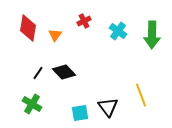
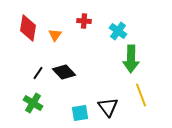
red cross: rotated 32 degrees clockwise
green arrow: moved 21 px left, 24 px down
green cross: moved 1 px right, 1 px up
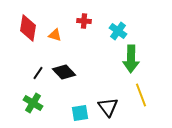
orange triangle: rotated 48 degrees counterclockwise
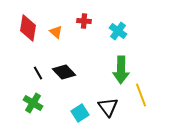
orange triangle: moved 1 px right, 3 px up; rotated 24 degrees clockwise
green arrow: moved 10 px left, 11 px down
black line: rotated 64 degrees counterclockwise
cyan square: rotated 24 degrees counterclockwise
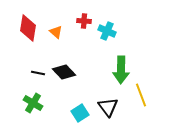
cyan cross: moved 11 px left; rotated 12 degrees counterclockwise
black line: rotated 48 degrees counterclockwise
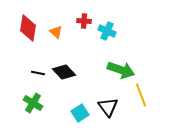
green arrow: rotated 72 degrees counterclockwise
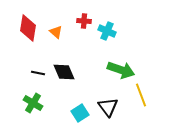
black diamond: rotated 20 degrees clockwise
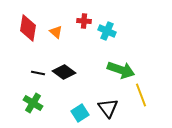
black diamond: rotated 30 degrees counterclockwise
black triangle: moved 1 px down
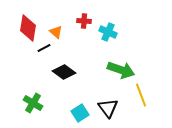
cyan cross: moved 1 px right, 1 px down
black line: moved 6 px right, 25 px up; rotated 40 degrees counterclockwise
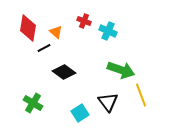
red cross: rotated 16 degrees clockwise
cyan cross: moved 1 px up
black triangle: moved 6 px up
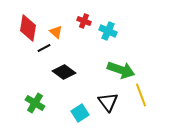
green cross: moved 2 px right
